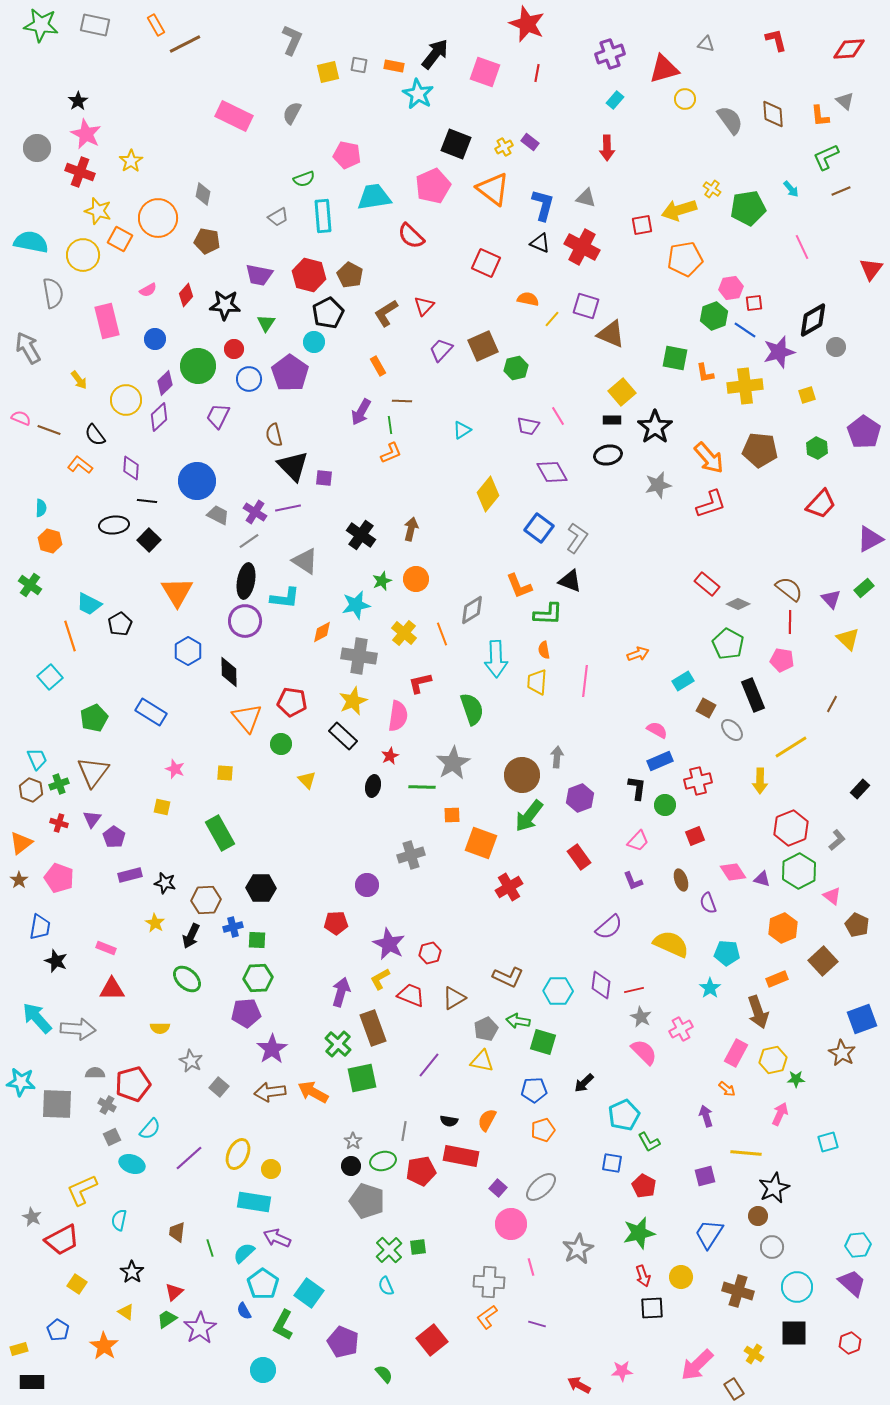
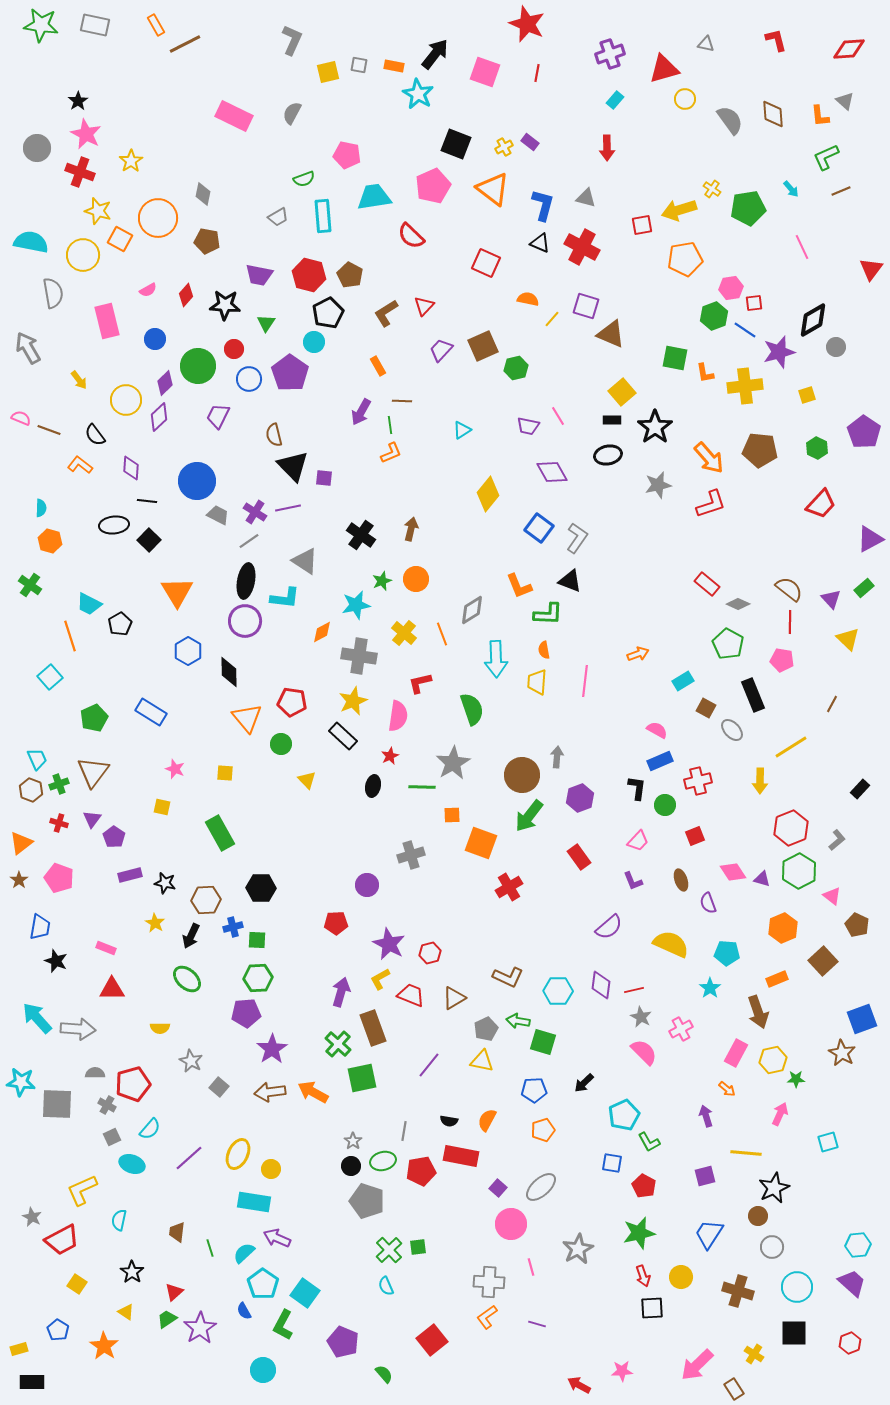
cyan square at (309, 1293): moved 4 px left
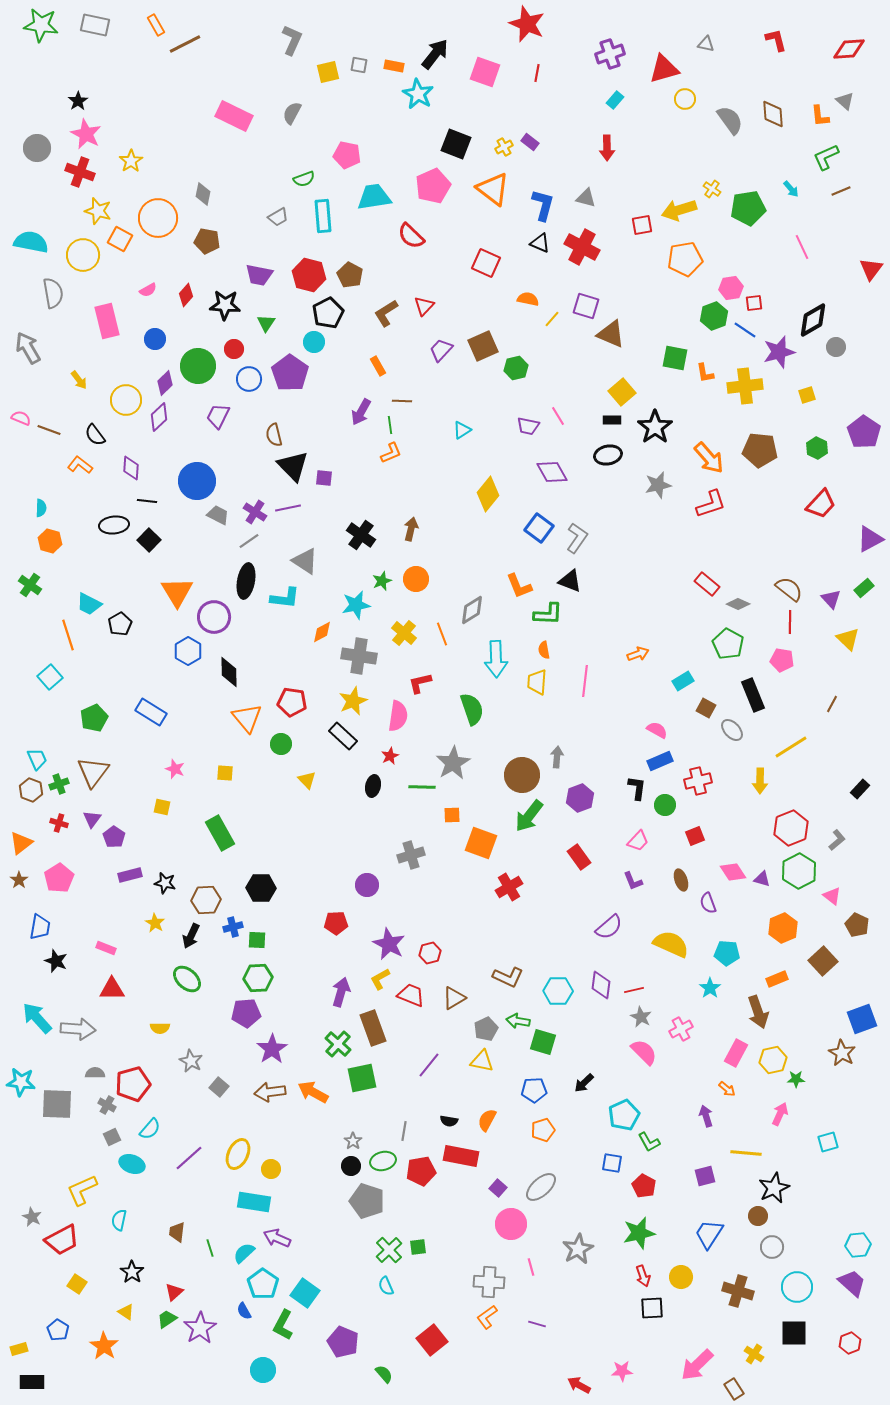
purple circle at (245, 621): moved 31 px left, 4 px up
orange line at (70, 636): moved 2 px left, 1 px up
pink pentagon at (59, 878): rotated 20 degrees clockwise
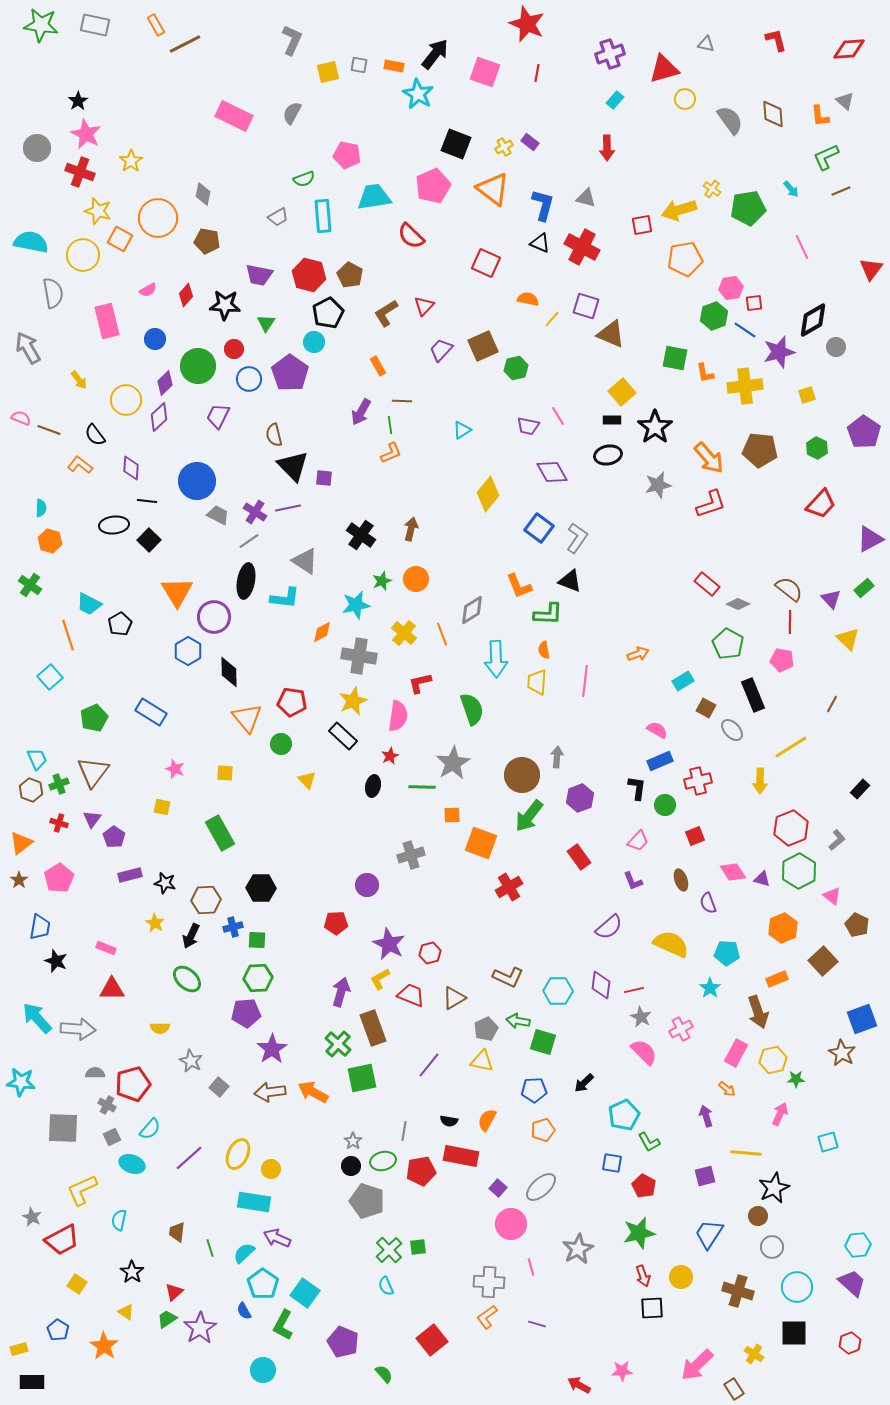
gray square at (57, 1104): moved 6 px right, 24 px down
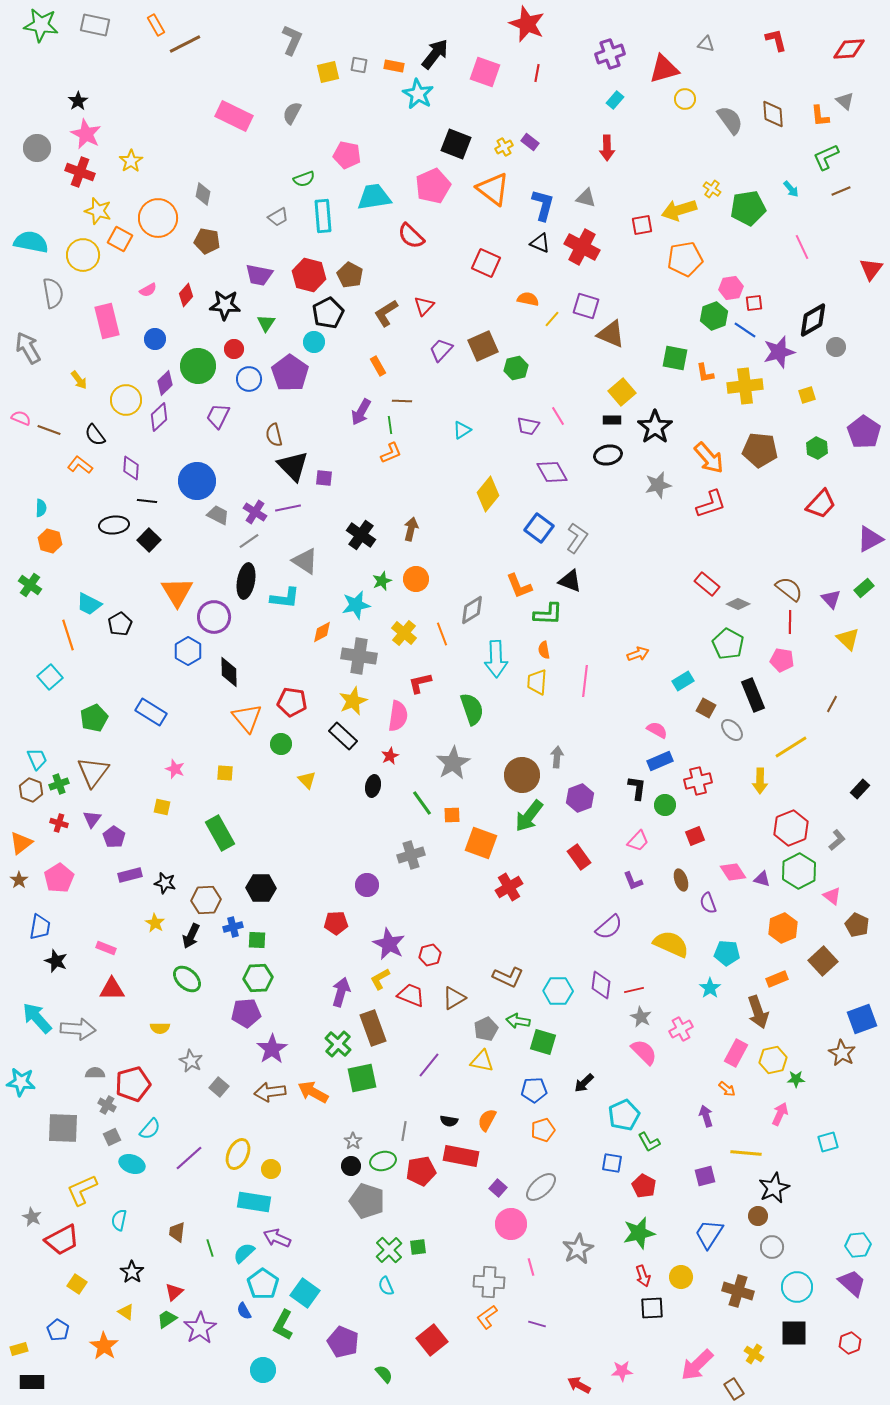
green line at (422, 787): moved 16 px down; rotated 52 degrees clockwise
red hexagon at (430, 953): moved 2 px down
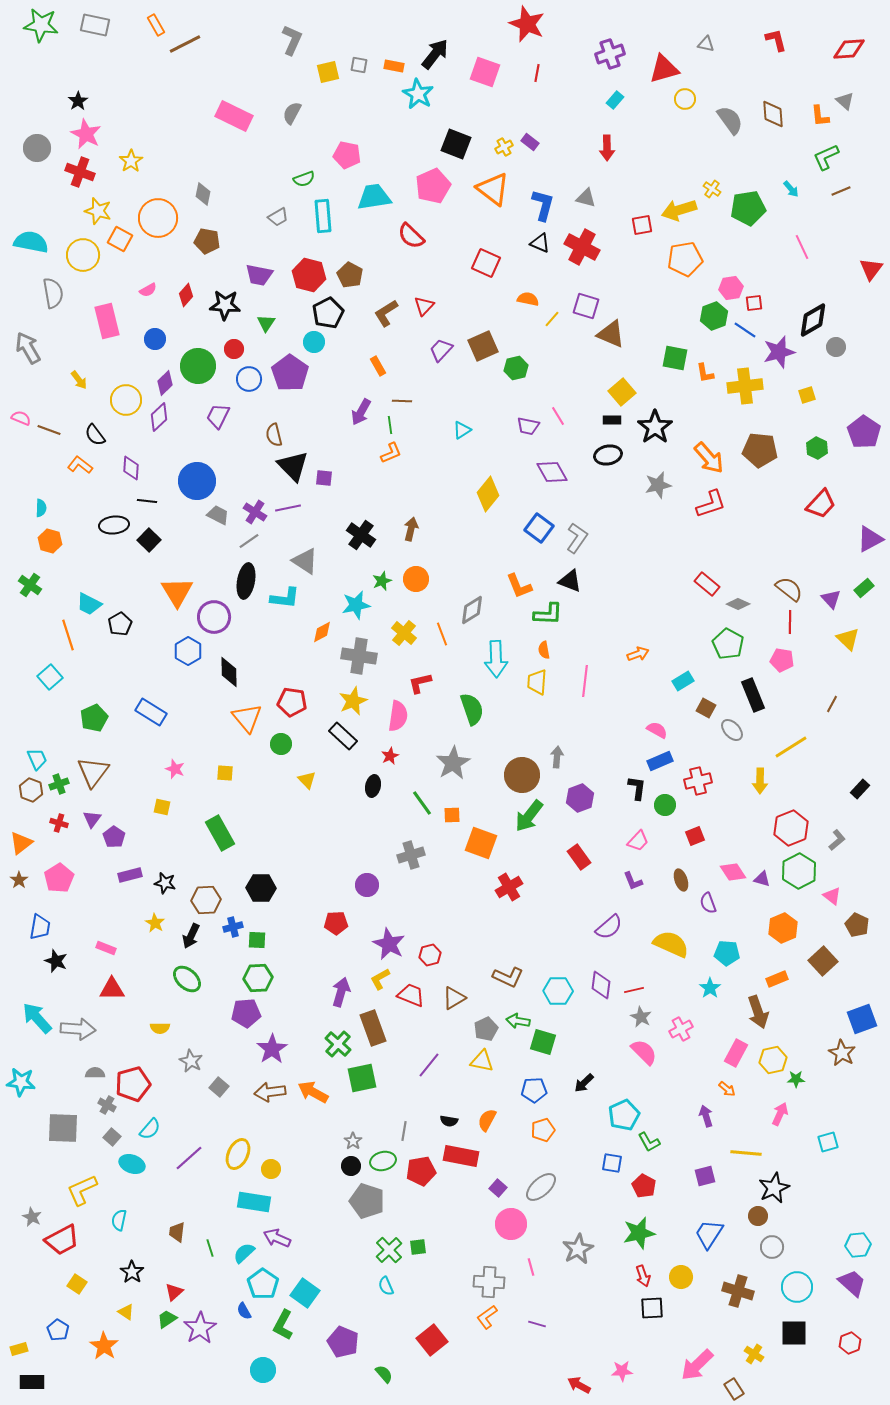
gray square at (112, 1137): rotated 24 degrees counterclockwise
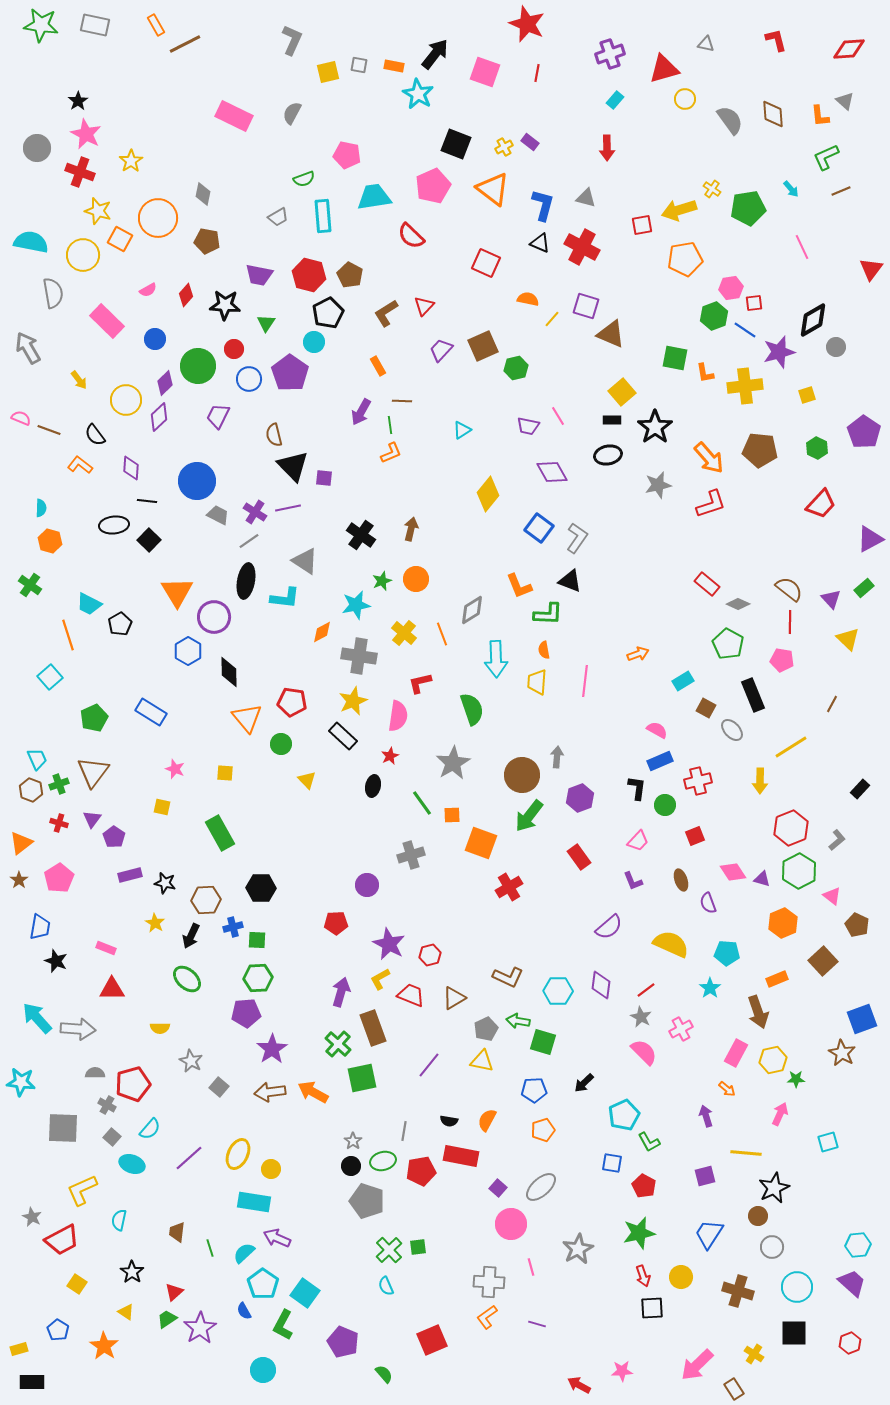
pink rectangle at (107, 321): rotated 32 degrees counterclockwise
orange hexagon at (783, 928): moved 5 px up
red line at (634, 990): moved 12 px right; rotated 24 degrees counterclockwise
red square at (432, 1340): rotated 16 degrees clockwise
